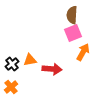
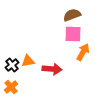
brown semicircle: rotated 66 degrees clockwise
pink square: moved 1 px down; rotated 24 degrees clockwise
orange triangle: moved 2 px left, 1 px down
black cross: moved 1 px down
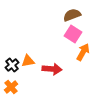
pink square: rotated 30 degrees clockwise
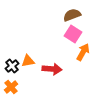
black cross: moved 1 px down
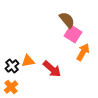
brown semicircle: moved 5 px left, 5 px down; rotated 72 degrees clockwise
red arrow: rotated 36 degrees clockwise
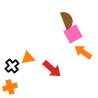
brown semicircle: rotated 18 degrees clockwise
pink square: rotated 30 degrees clockwise
orange arrow: rotated 84 degrees counterclockwise
orange triangle: moved 3 px up
orange cross: moved 1 px left; rotated 24 degrees clockwise
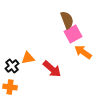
orange cross: rotated 24 degrees clockwise
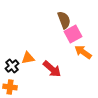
brown semicircle: moved 3 px left
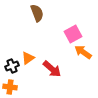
brown semicircle: moved 27 px left, 7 px up
orange triangle: rotated 24 degrees counterclockwise
black cross: rotated 16 degrees clockwise
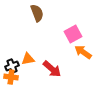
orange triangle: moved 1 px down; rotated 24 degrees clockwise
orange cross: moved 1 px right, 10 px up
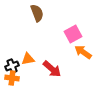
orange cross: moved 1 px right, 1 px down
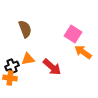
brown semicircle: moved 12 px left, 16 px down
pink square: rotated 30 degrees counterclockwise
red arrow: moved 2 px up
orange cross: moved 2 px left
